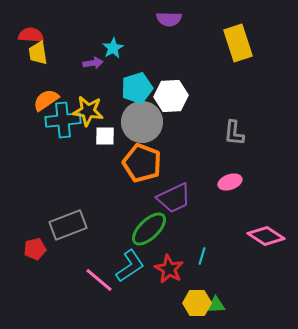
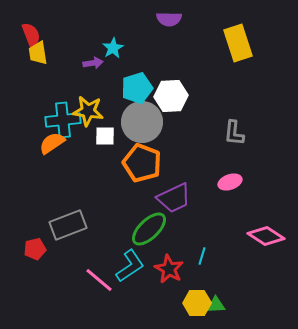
red semicircle: rotated 65 degrees clockwise
orange semicircle: moved 6 px right, 43 px down
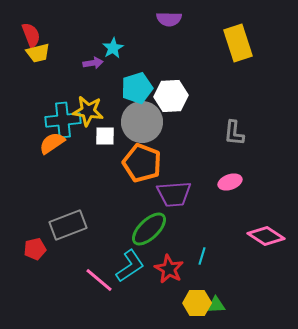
yellow trapezoid: rotated 95 degrees counterclockwise
purple trapezoid: moved 4 px up; rotated 21 degrees clockwise
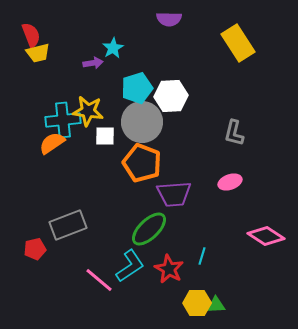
yellow rectangle: rotated 15 degrees counterclockwise
gray L-shape: rotated 8 degrees clockwise
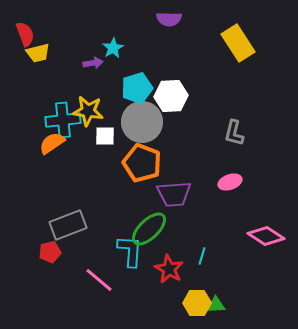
red semicircle: moved 6 px left, 1 px up
red pentagon: moved 15 px right, 3 px down
cyan L-shape: moved 15 px up; rotated 52 degrees counterclockwise
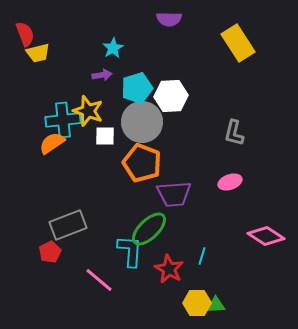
purple arrow: moved 9 px right, 12 px down
yellow star: rotated 12 degrees clockwise
red pentagon: rotated 15 degrees counterclockwise
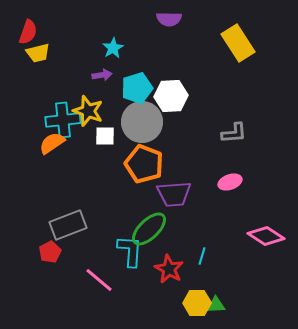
red semicircle: moved 3 px right, 2 px up; rotated 40 degrees clockwise
gray L-shape: rotated 108 degrees counterclockwise
orange pentagon: moved 2 px right, 1 px down
